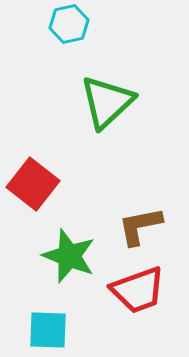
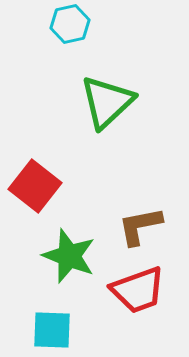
cyan hexagon: moved 1 px right
red square: moved 2 px right, 2 px down
cyan square: moved 4 px right
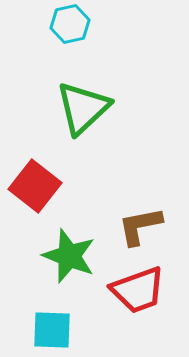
green triangle: moved 24 px left, 6 px down
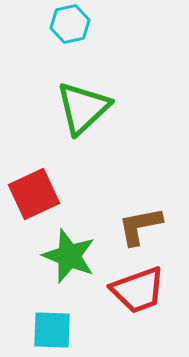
red square: moved 1 px left, 8 px down; rotated 27 degrees clockwise
